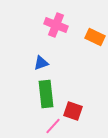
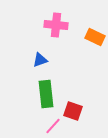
pink cross: rotated 15 degrees counterclockwise
blue triangle: moved 1 px left, 3 px up
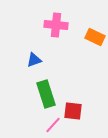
blue triangle: moved 6 px left
green rectangle: rotated 12 degrees counterclockwise
red square: rotated 12 degrees counterclockwise
pink line: moved 1 px up
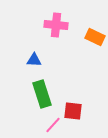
blue triangle: rotated 21 degrees clockwise
green rectangle: moved 4 px left
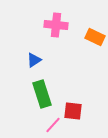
blue triangle: rotated 35 degrees counterclockwise
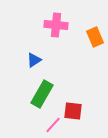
orange rectangle: rotated 42 degrees clockwise
green rectangle: rotated 48 degrees clockwise
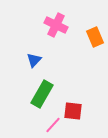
pink cross: rotated 20 degrees clockwise
blue triangle: rotated 14 degrees counterclockwise
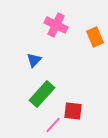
green rectangle: rotated 12 degrees clockwise
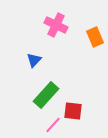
green rectangle: moved 4 px right, 1 px down
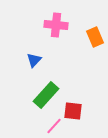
pink cross: rotated 20 degrees counterclockwise
pink line: moved 1 px right, 1 px down
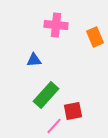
blue triangle: rotated 42 degrees clockwise
red square: rotated 18 degrees counterclockwise
